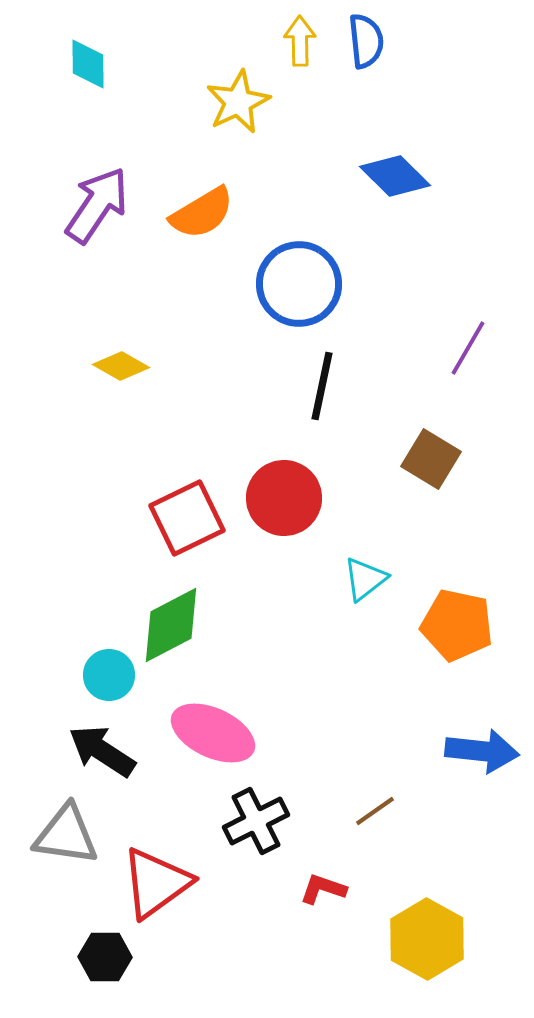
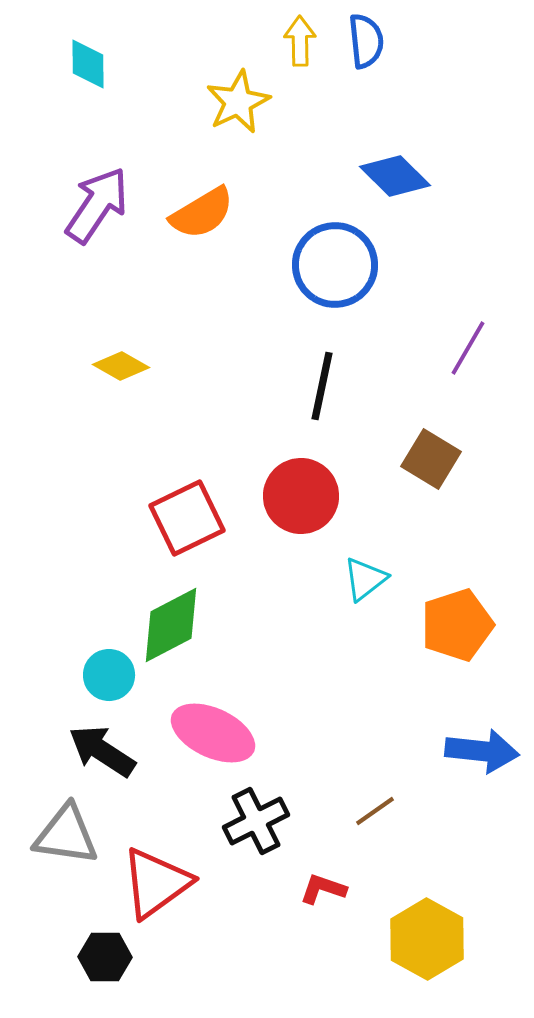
blue circle: moved 36 px right, 19 px up
red circle: moved 17 px right, 2 px up
orange pentagon: rotated 30 degrees counterclockwise
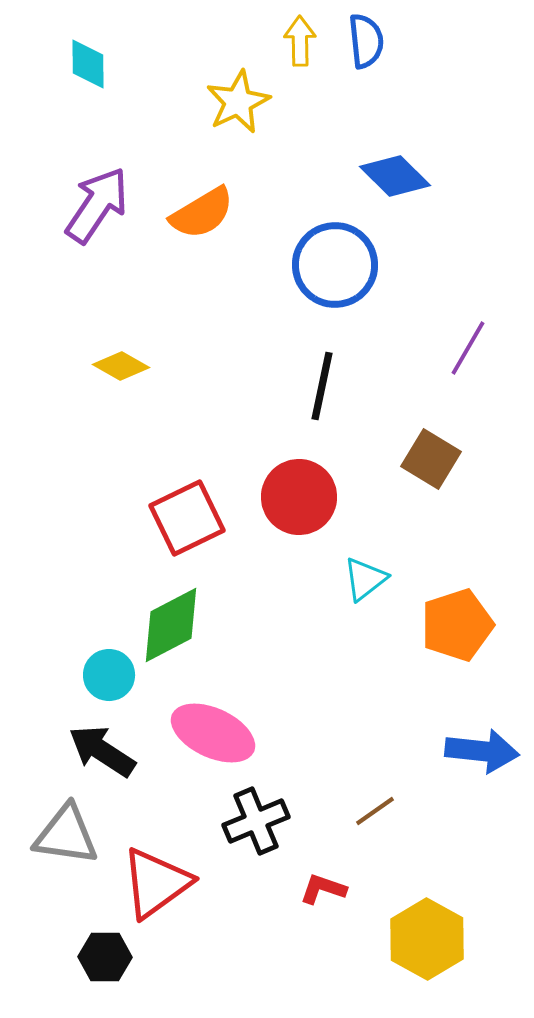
red circle: moved 2 px left, 1 px down
black cross: rotated 4 degrees clockwise
